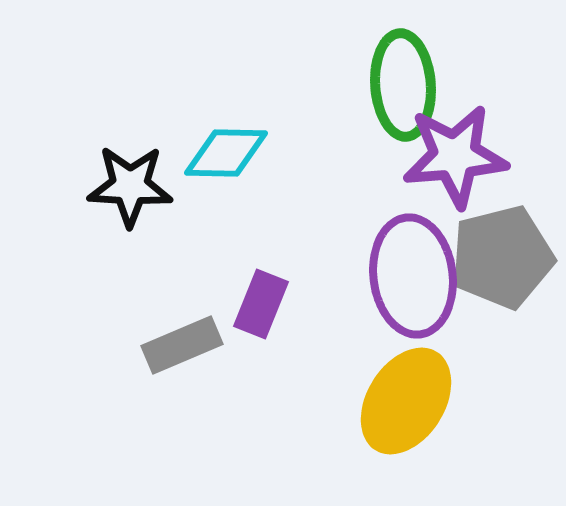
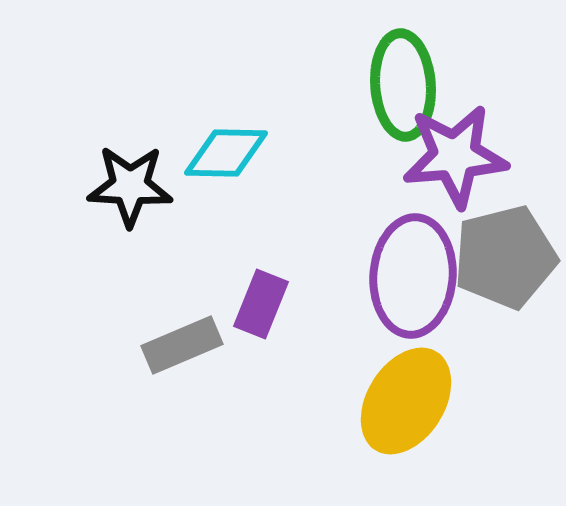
gray pentagon: moved 3 px right
purple ellipse: rotated 11 degrees clockwise
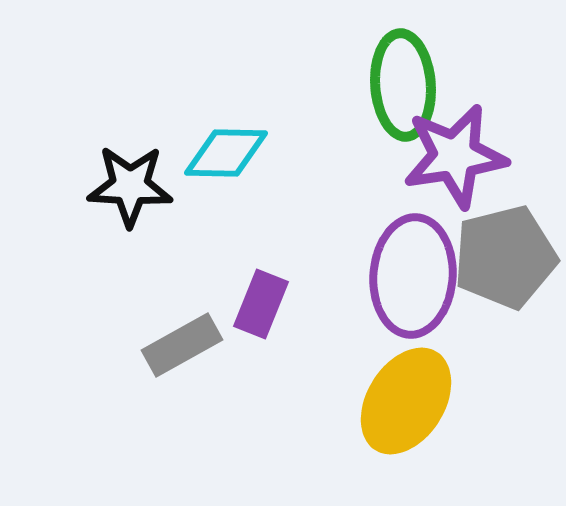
purple star: rotated 4 degrees counterclockwise
gray rectangle: rotated 6 degrees counterclockwise
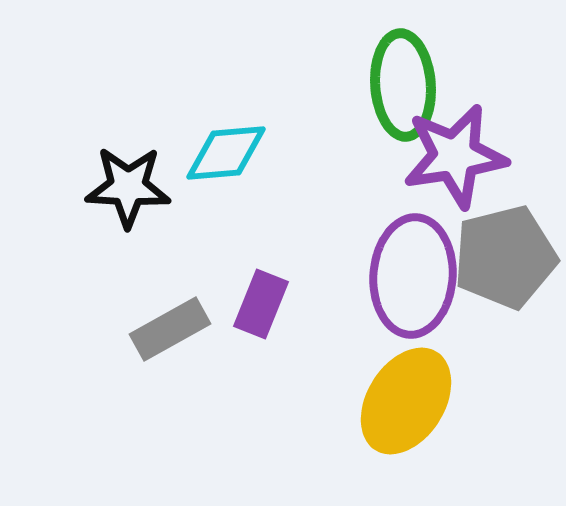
cyan diamond: rotated 6 degrees counterclockwise
black star: moved 2 px left, 1 px down
gray rectangle: moved 12 px left, 16 px up
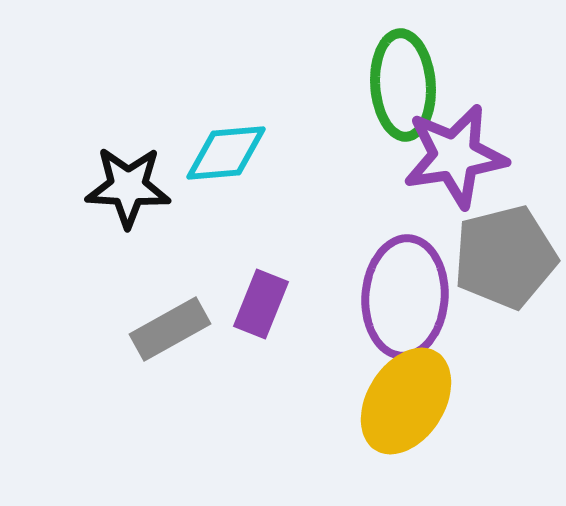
purple ellipse: moved 8 px left, 21 px down
